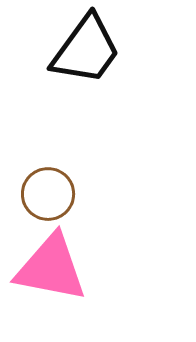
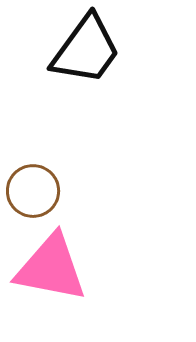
brown circle: moved 15 px left, 3 px up
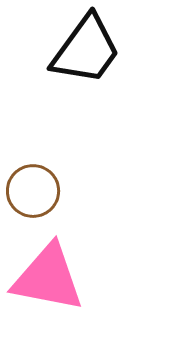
pink triangle: moved 3 px left, 10 px down
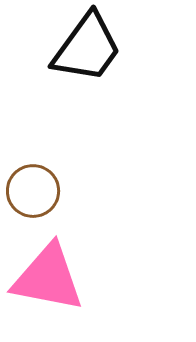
black trapezoid: moved 1 px right, 2 px up
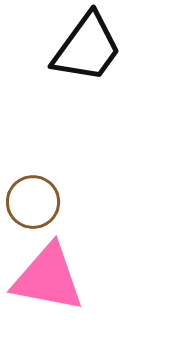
brown circle: moved 11 px down
